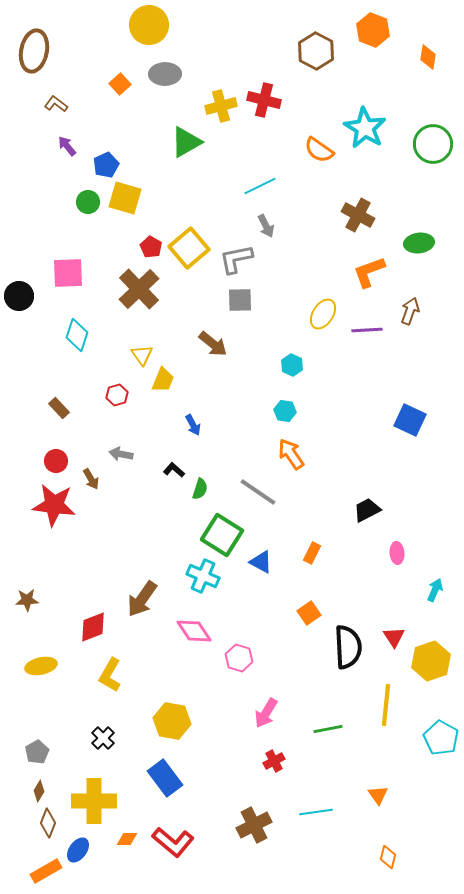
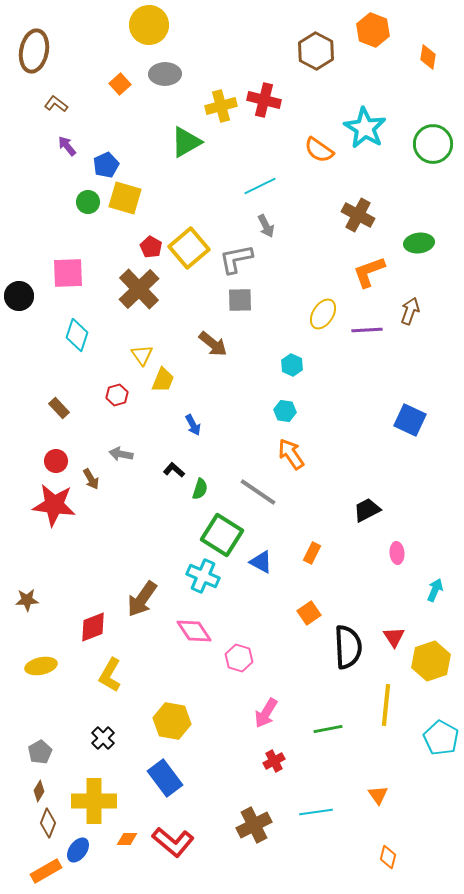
gray pentagon at (37, 752): moved 3 px right
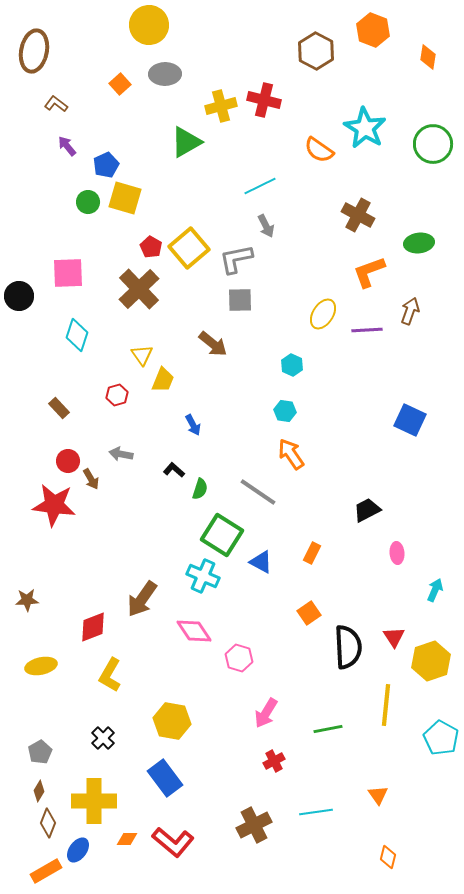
red circle at (56, 461): moved 12 px right
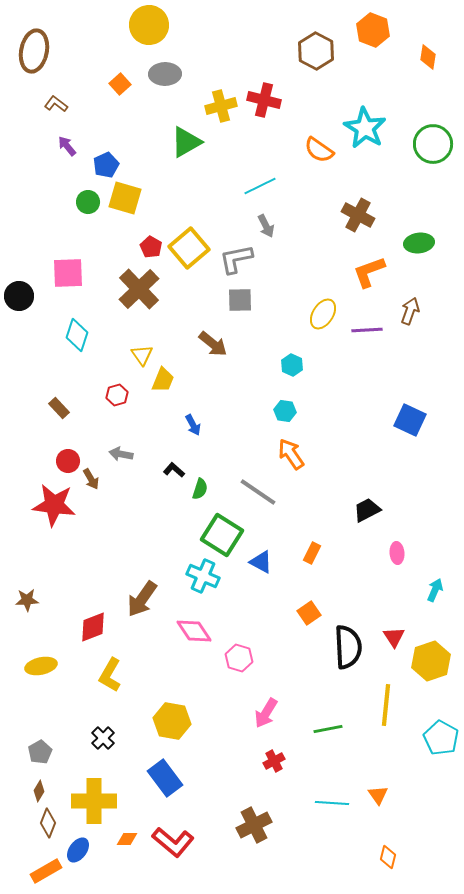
cyan line at (316, 812): moved 16 px right, 9 px up; rotated 12 degrees clockwise
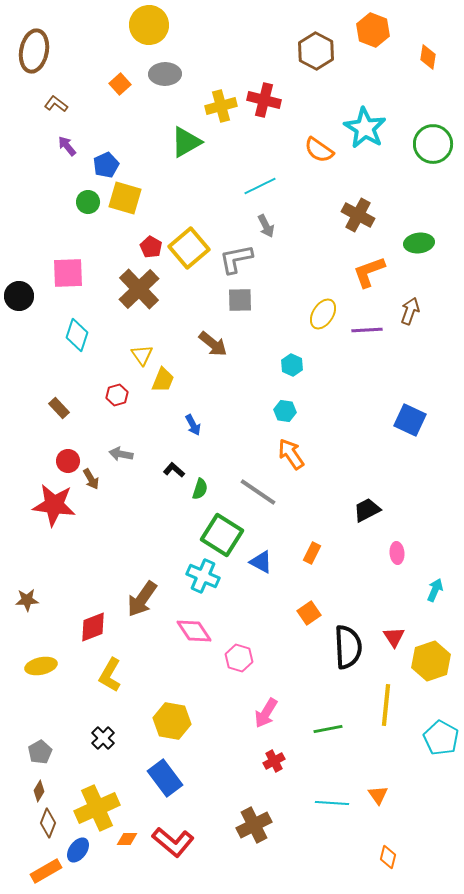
yellow cross at (94, 801): moved 3 px right, 7 px down; rotated 24 degrees counterclockwise
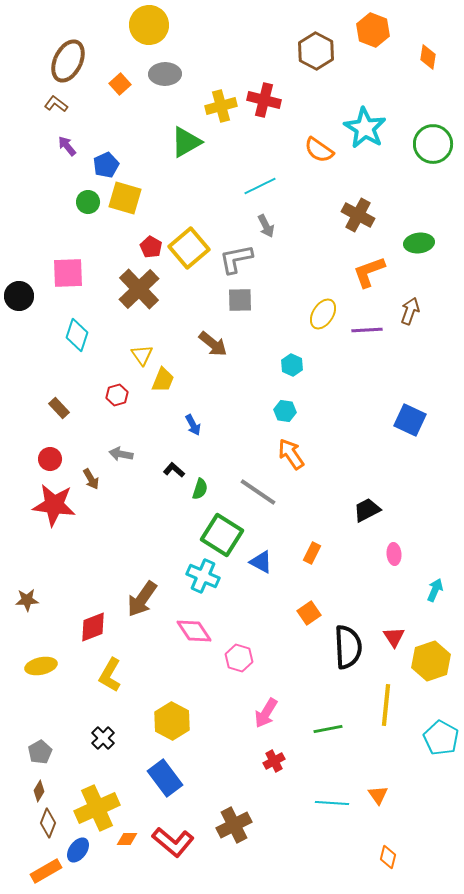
brown ellipse at (34, 51): moved 34 px right, 10 px down; rotated 15 degrees clockwise
red circle at (68, 461): moved 18 px left, 2 px up
pink ellipse at (397, 553): moved 3 px left, 1 px down
yellow hexagon at (172, 721): rotated 18 degrees clockwise
brown cross at (254, 825): moved 20 px left
